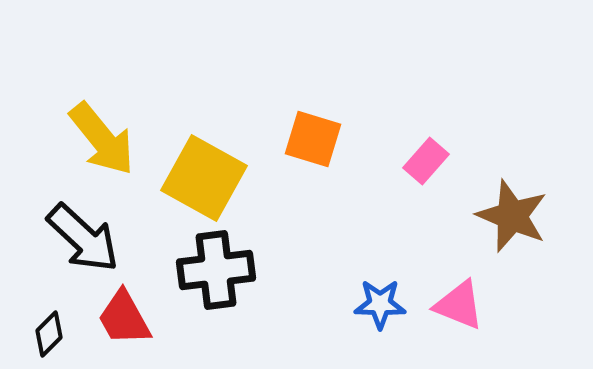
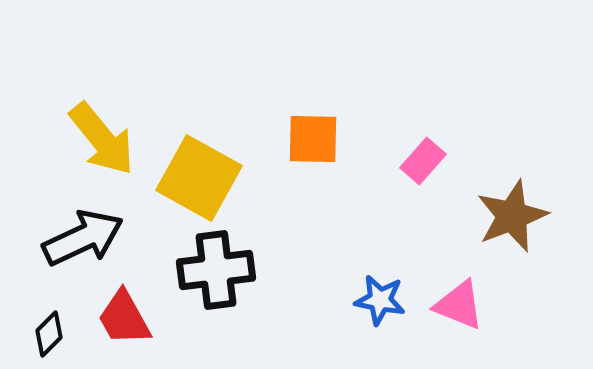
orange square: rotated 16 degrees counterclockwise
pink rectangle: moved 3 px left
yellow square: moved 5 px left
brown star: rotated 28 degrees clockwise
black arrow: rotated 68 degrees counterclockwise
blue star: moved 4 px up; rotated 9 degrees clockwise
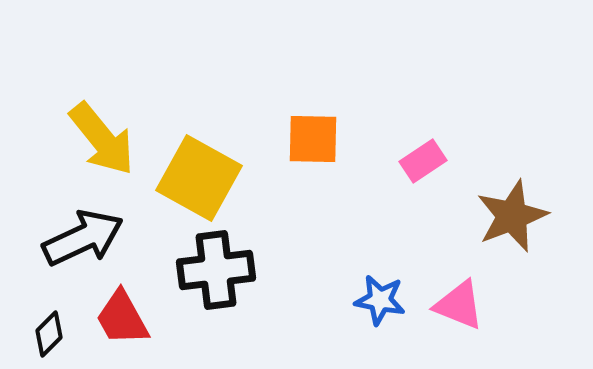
pink rectangle: rotated 15 degrees clockwise
red trapezoid: moved 2 px left
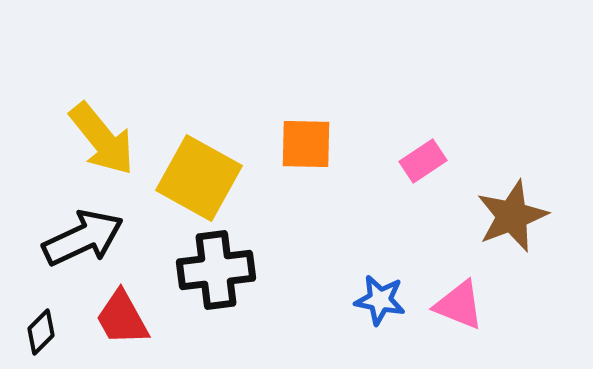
orange square: moved 7 px left, 5 px down
black diamond: moved 8 px left, 2 px up
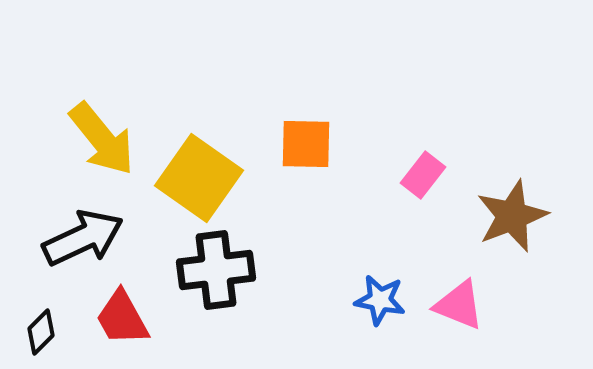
pink rectangle: moved 14 px down; rotated 18 degrees counterclockwise
yellow square: rotated 6 degrees clockwise
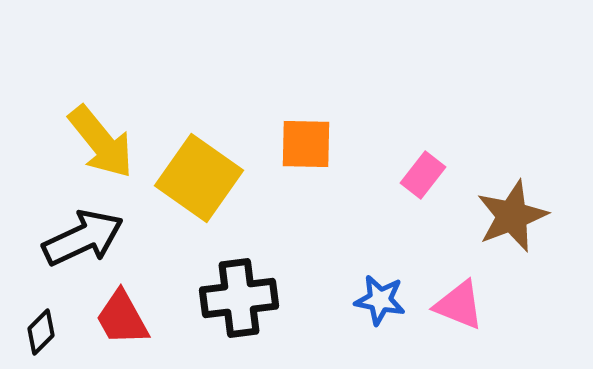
yellow arrow: moved 1 px left, 3 px down
black cross: moved 23 px right, 28 px down
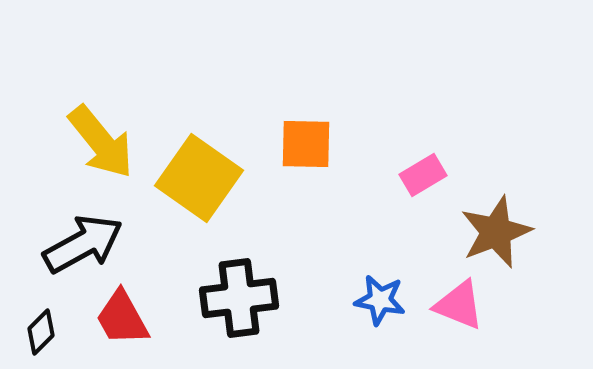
pink rectangle: rotated 21 degrees clockwise
brown star: moved 16 px left, 16 px down
black arrow: moved 6 px down; rotated 4 degrees counterclockwise
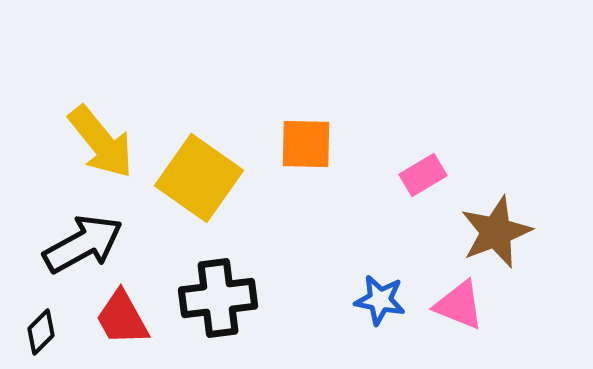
black cross: moved 21 px left
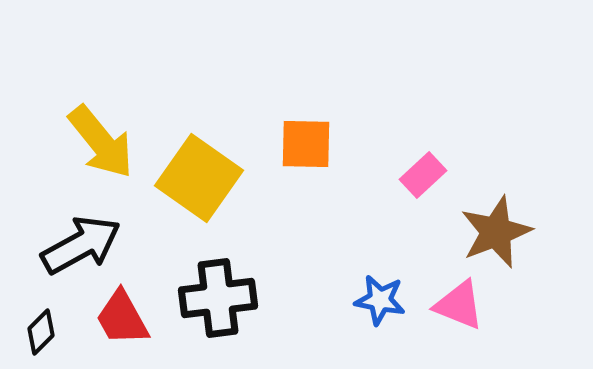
pink rectangle: rotated 12 degrees counterclockwise
black arrow: moved 2 px left, 1 px down
